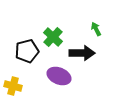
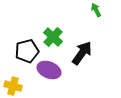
green arrow: moved 19 px up
black arrow: rotated 55 degrees counterclockwise
purple ellipse: moved 10 px left, 6 px up
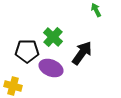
black pentagon: rotated 15 degrees clockwise
purple ellipse: moved 2 px right, 2 px up
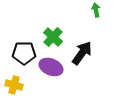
green arrow: rotated 16 degrees clockwise
black pentagon: moved 3 px left, 2 px down
purple ellipse: moved 1 px up
yellow cross: moved 1 px right, 1 px up
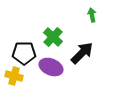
green arrow: moved 4 px left, 5 px down
black arrow: rotated 10 degrees clockwise
yellow cross: moved 9 px up
